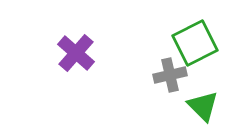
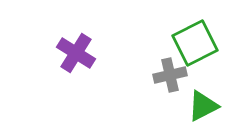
purple cross: rotated 9 degrees counterclockwise
green triangle: rotated 48 degrees clockwise
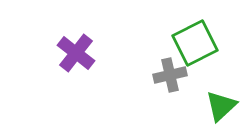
purple cross: rotated 6 degrees clockwise
green triangle: moved 18 px right; rotated 16 degrees counterclockwise
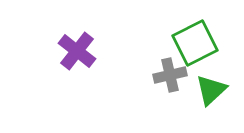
purple cross: moved 1 px right, 2 px up
green triangle: moved 10 px left, 16 px up
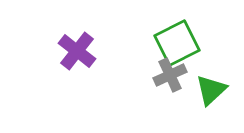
green square: moved 18 px left
gray cross: rotated 12 degrees counterclockwise
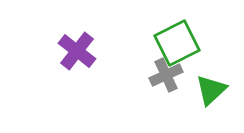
gray cross: moved 4 px left
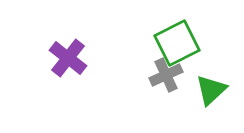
purple cross: moved 9 px left, 7 px down
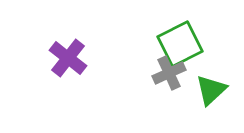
green square: moved 3 px right, 1 px down
gray cross: moved 3 px right, 2 px up
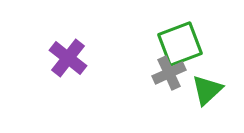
green square: rotated 6 degrees clockwise
green triangle: moved 4 px left
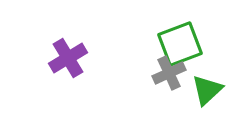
purple cross: rotated 21 degrees clockwise
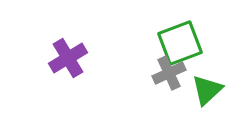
green square: moved 1 px up
